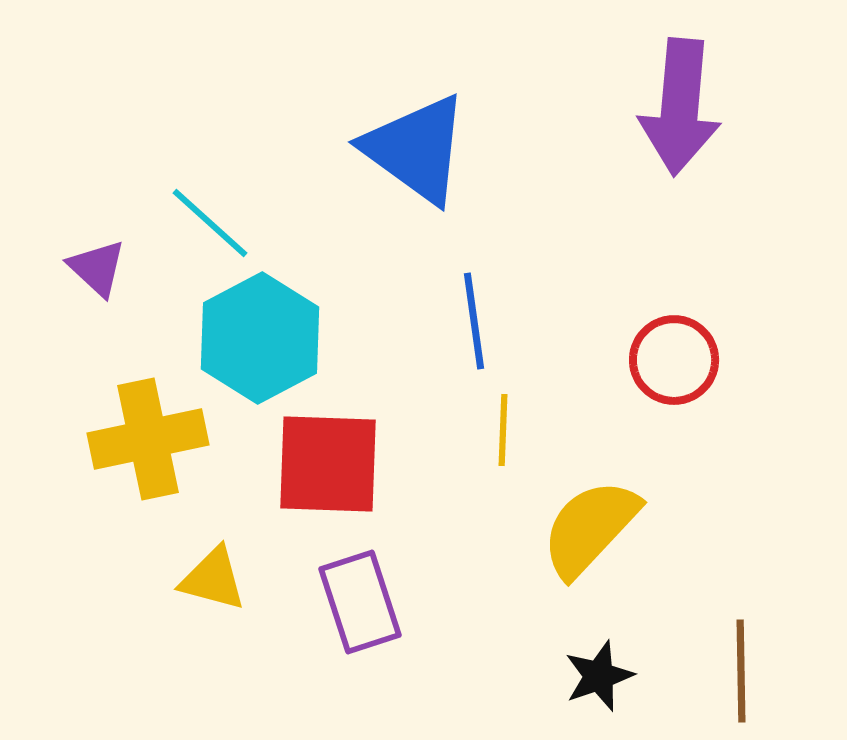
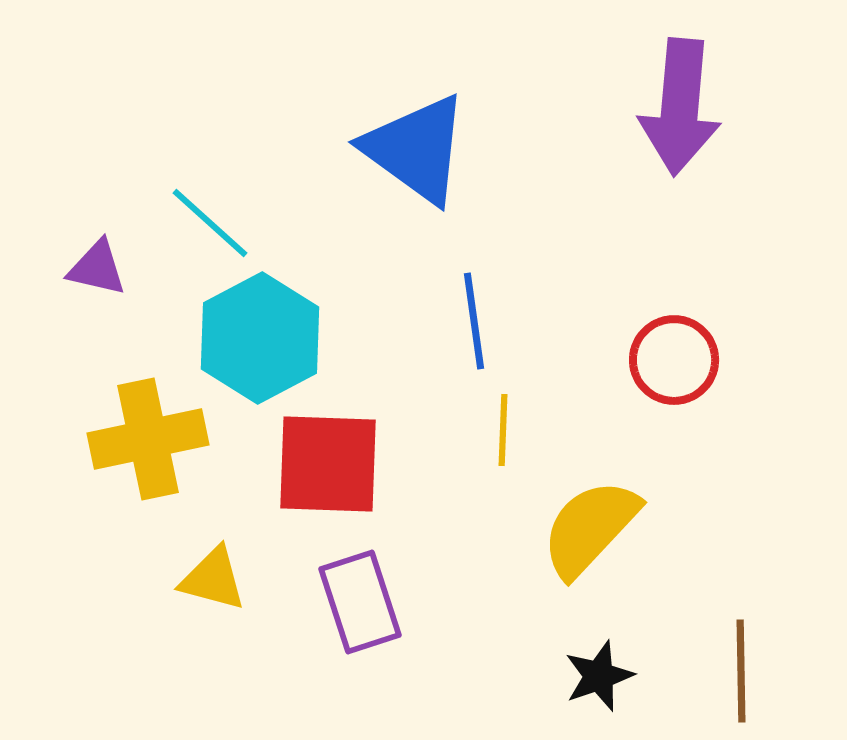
purple triangle: rotated 30 degrees counterclockwise
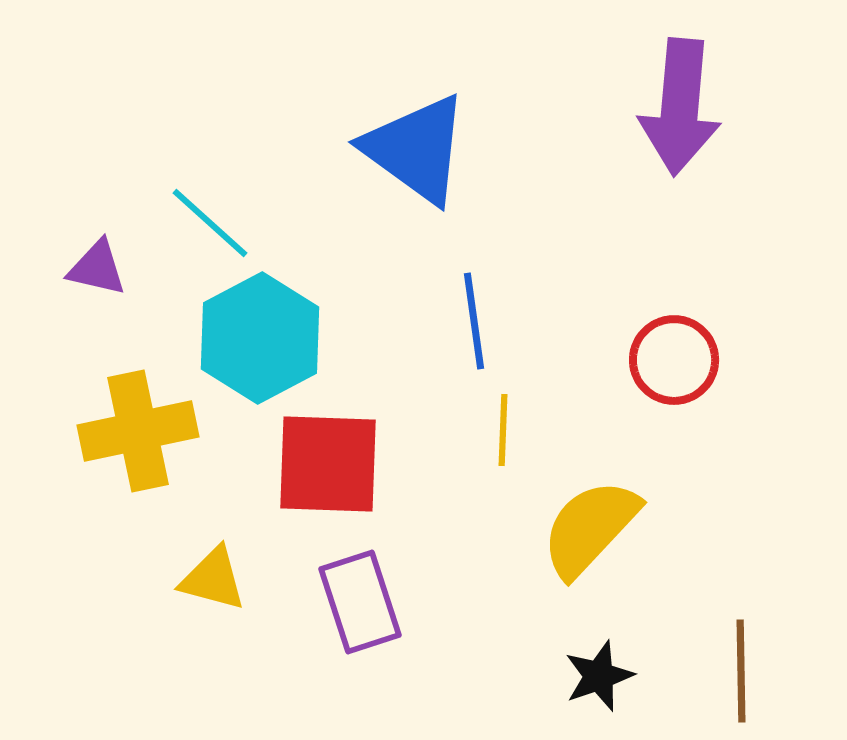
yellow cross: moved 10 px left, 8 px up
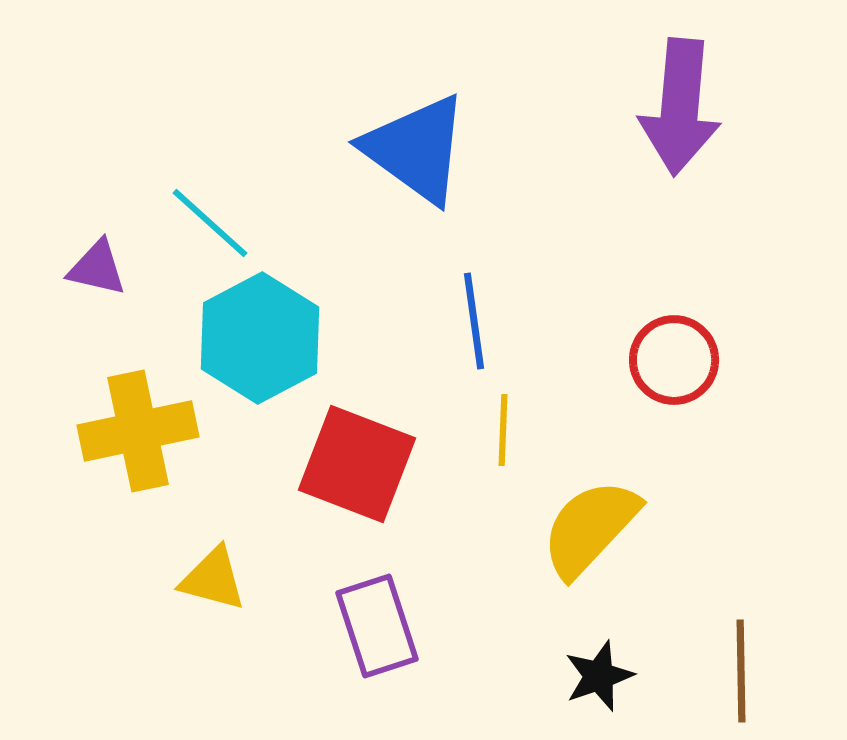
red square: moved 29 px right; rotated 19 degrees clockwise
purple rectangle: moved 17 px right, 24 px down
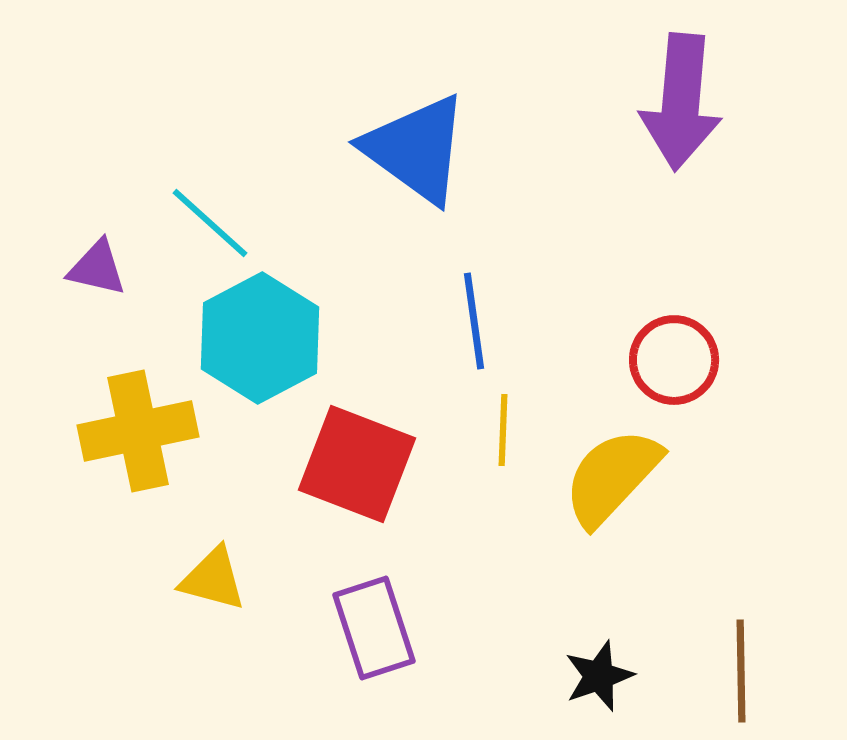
purple arrow: moved 1 px right, 5 px up
yellow semicircle: moved 22 px right, 51 px up
purple rectangle: moved 3 px left, 2 px down
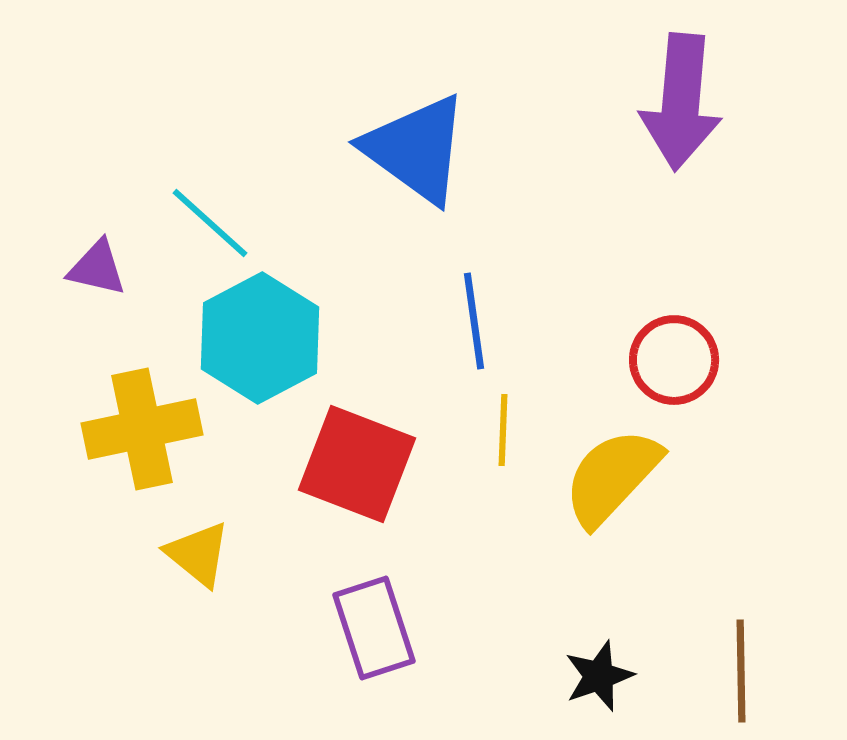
yellow cross: moved 4 px right, 2 px up
yellow triangle: moved 15 px left, 25 px up; rotated 24 degrees clockwise
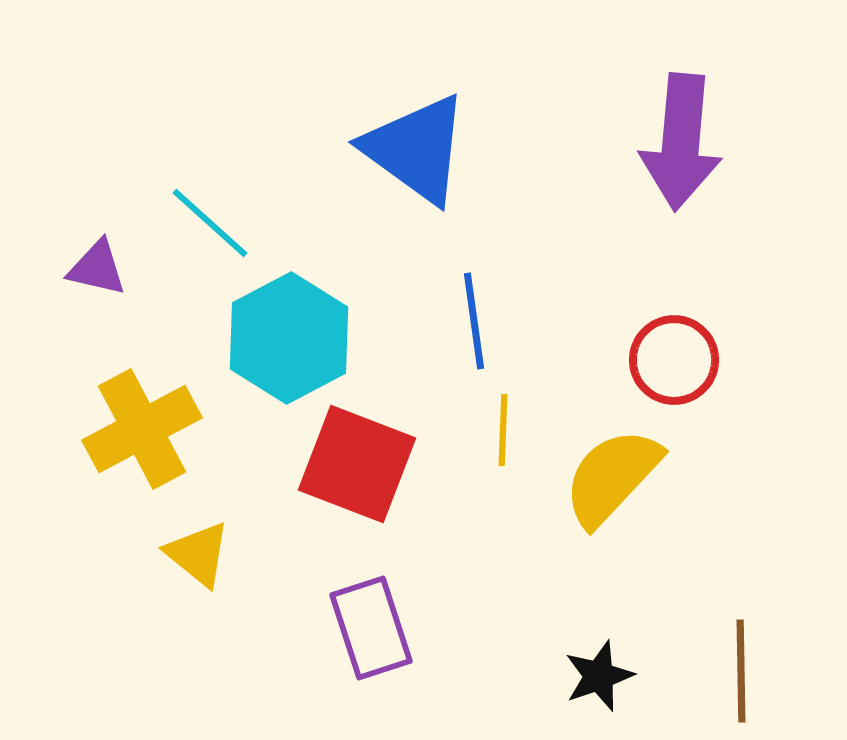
purple arrow: moved 40 px down
cyan hexagon: moved 29 px right
yellow cross: rotated 16 degrees counterclockwise
purple rectangle: moved 3 px left
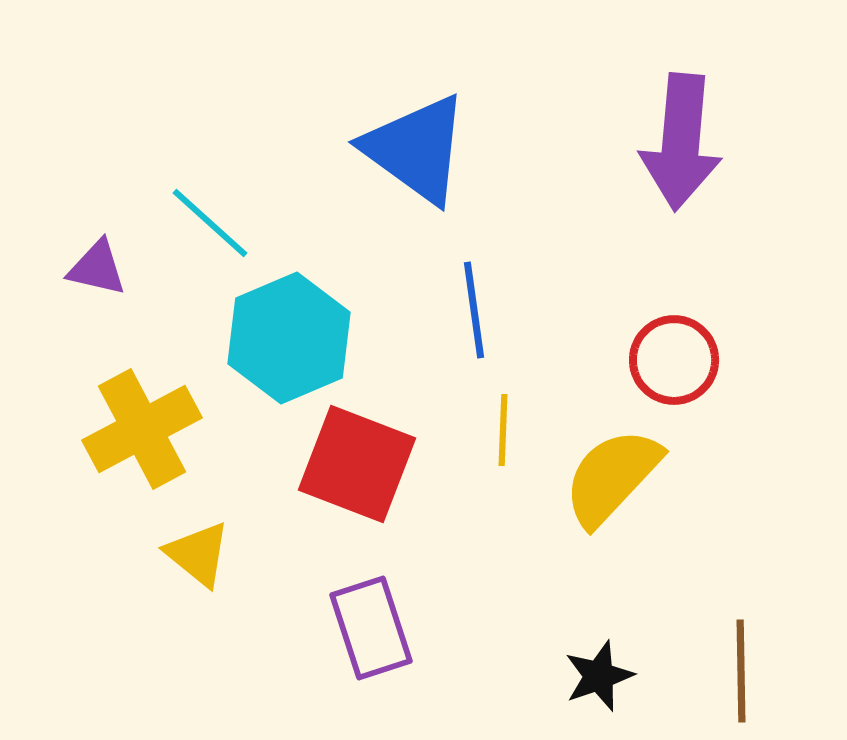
blue line: moved 11 px up
cyan hexagon: rotated 5 degrees clockwise
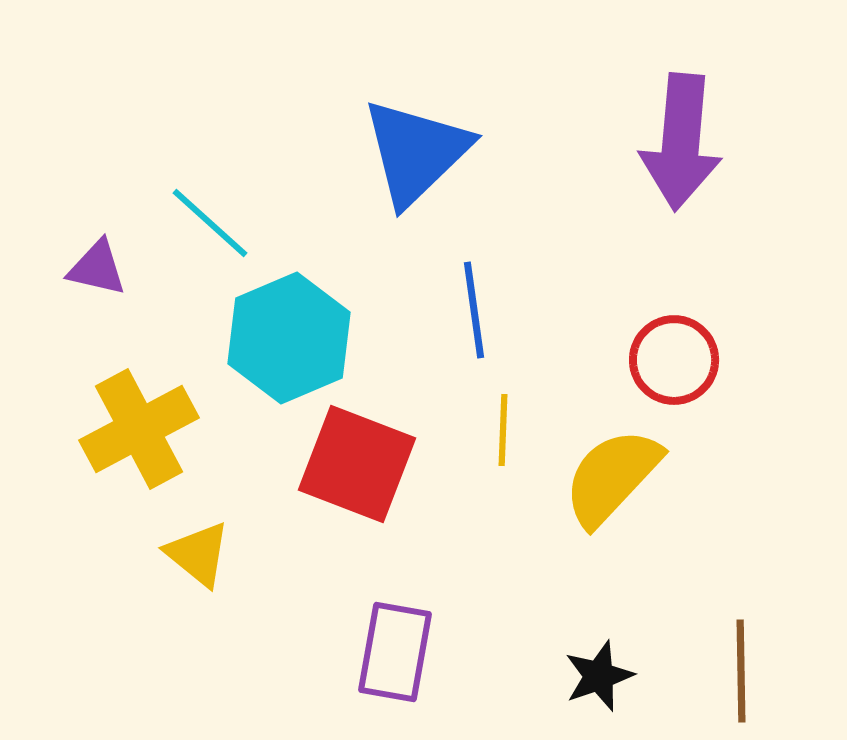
blue triangle: moved 3 px down; rotated 40 degrees clockwise
yellow cross: moved 3 px left
purple rectangle: moved 24 px right, 24 px down; rotated 28 degrees clockwise
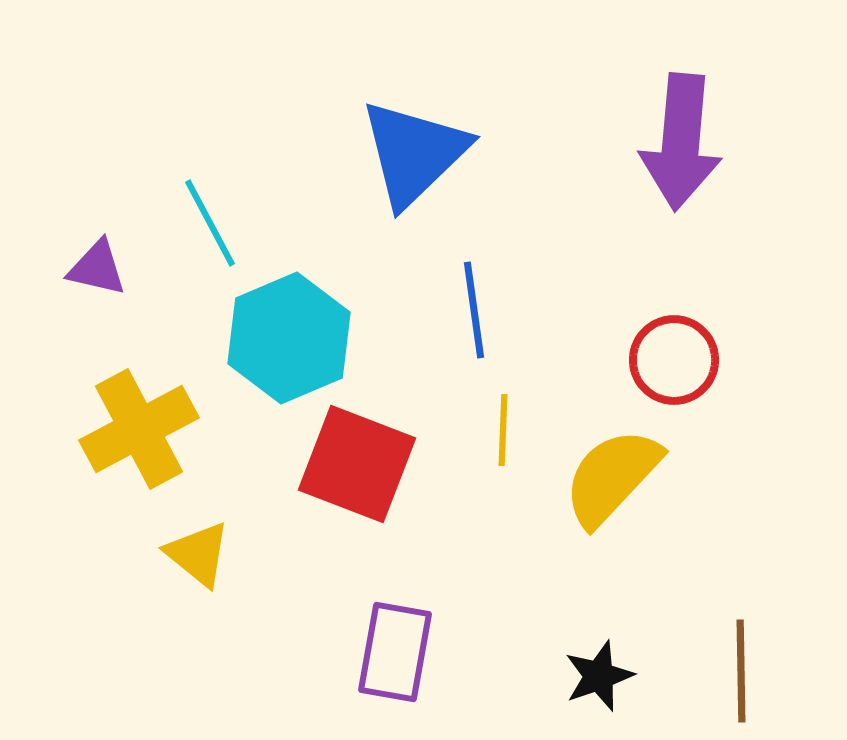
blue triangle: moved 2 px left, 1 px down
cyan line: rotated 20 degrees clockwise
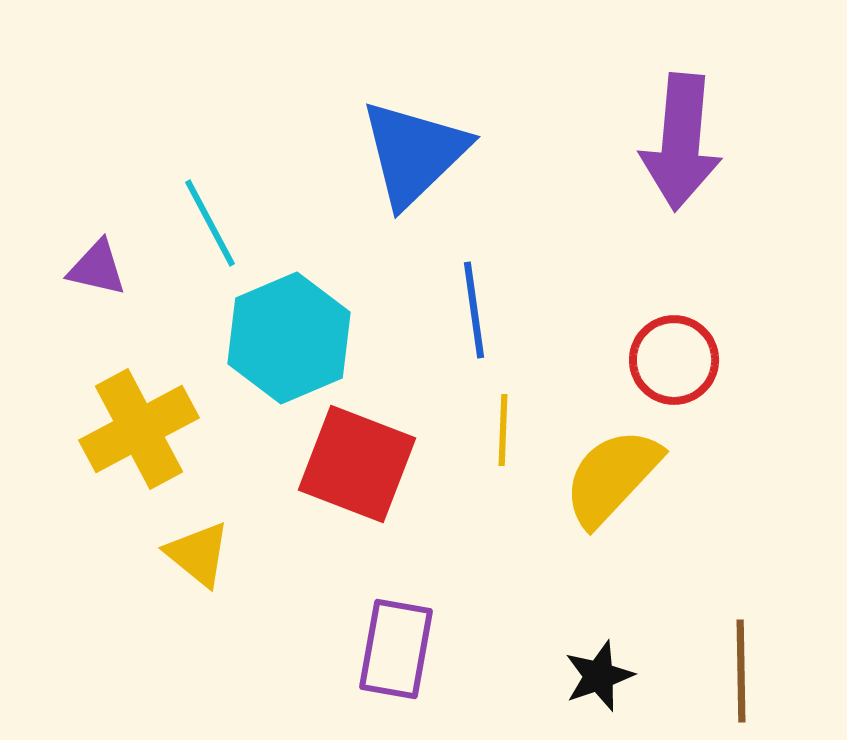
purple rectangle: moved 1 px right, 3 px up
